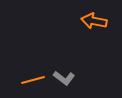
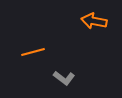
orange line: moved 28 px up
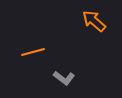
orange arrow: rotated 30 degrees clockwise
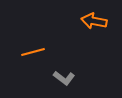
orange arrow: rotated 30 degrees counterclockwise
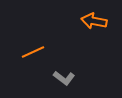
orange line: rotated 10 degrees counterclockwise
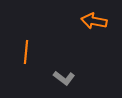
orange line: moved 7 px left; rotated 60 degrees counterclockwise
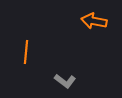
gray L-shape: moved 1 px right, 3 px down
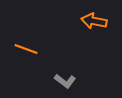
orange line: moved 3 px up; rotated 75 degrees counterclockwise
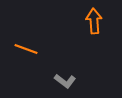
orange arrow: rotated 75 degrees clockwise
